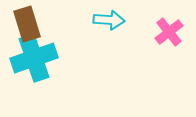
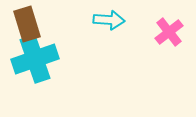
cyan cross: moved 1 px right, 1 px down
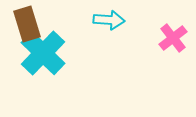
pink cross: moved 4 px right, 6 px down
cyan cross: moved 8 px right, 6 px up; rotated 27 degrees counterclockwise
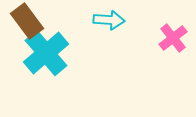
brown rectangle: moved 3 px up; rotated 20 degrees counterclockwise
cyan cross: moved 3 px right; rotated 6 degrees clockwise
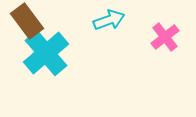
cyan arrow: rotated 24 degrees counterclockwise
pink cross: moved 8 px left, 1 px up
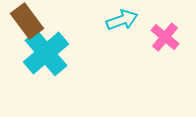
cyan arrow: moved 13 px right
pink cross: rotated 12 degrees counterclockwise
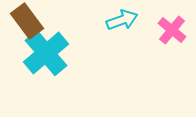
pink cross: moved 7 px right, 7 px up
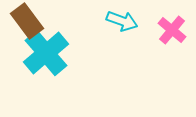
cyan arrow: moved 1 px down; rotated 40 degrees clockwise
